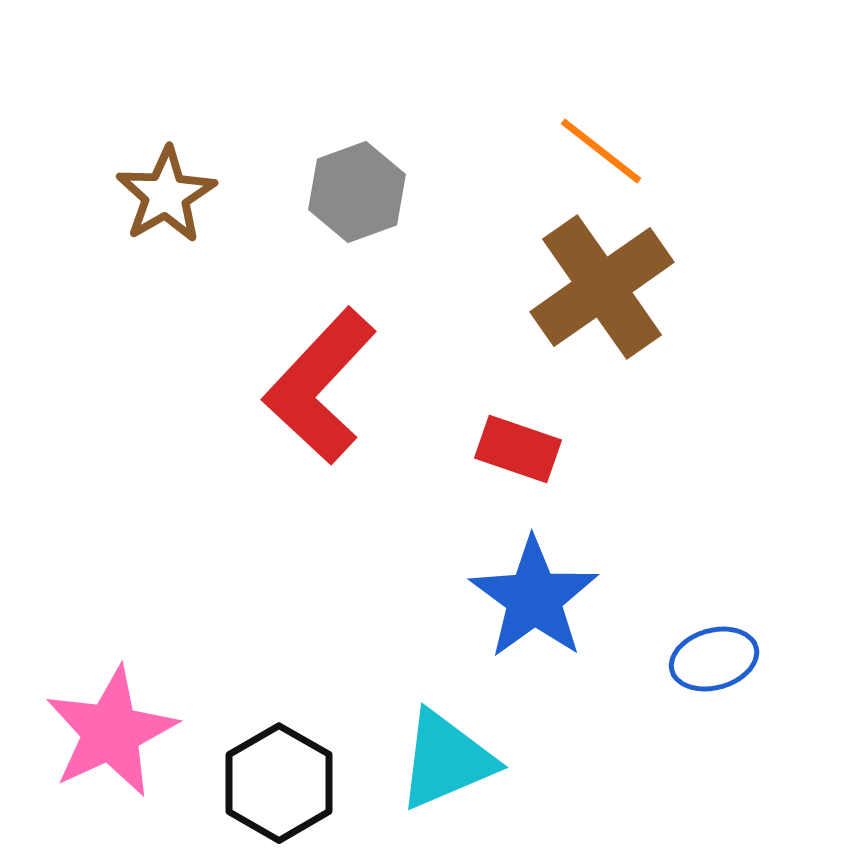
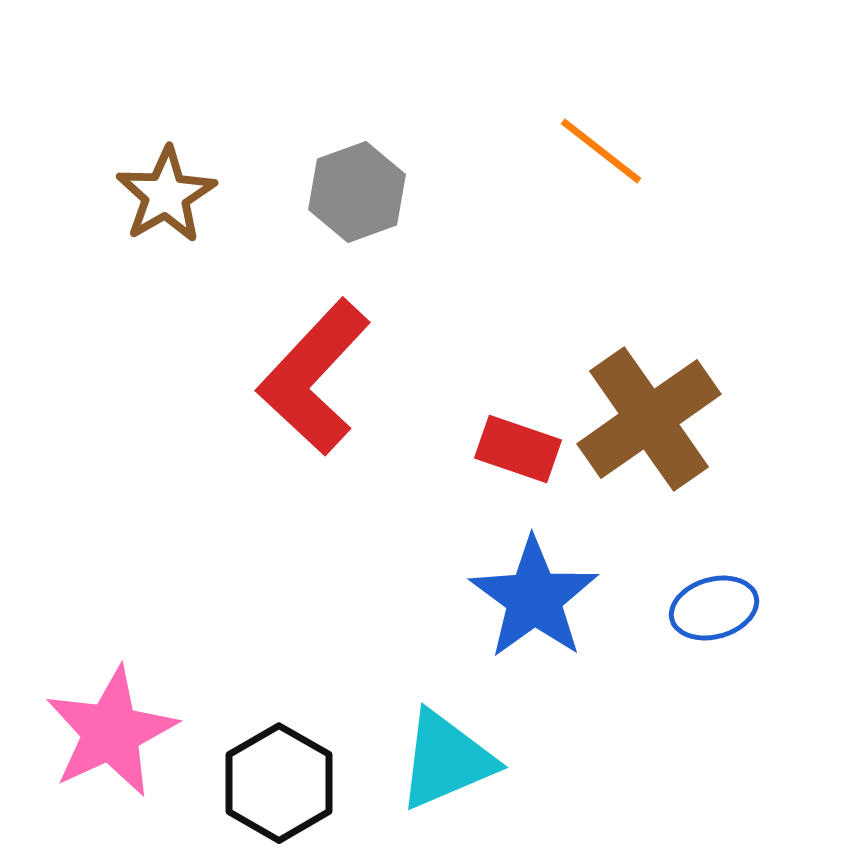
brown cross: moved 47 px right, 132 px down
red L-shape: moved 6 px left, 9 px up
blue ellipse: moved 51 px up
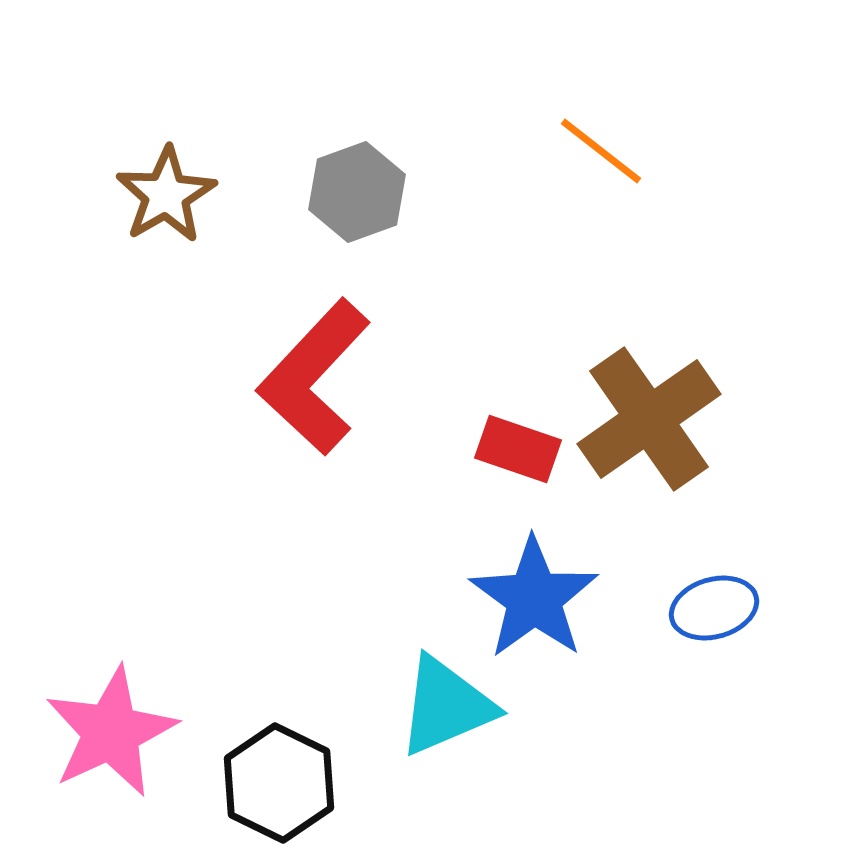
cyan triangle: moved 54 px up
black hexagon: rotated 4 degrees counterclockwise
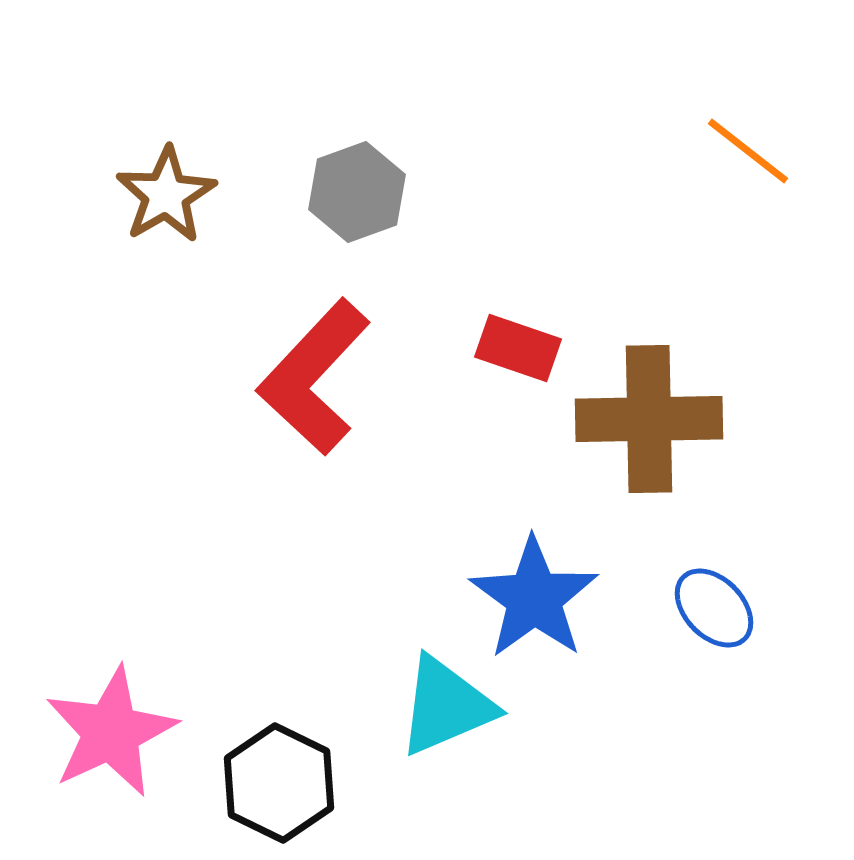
orange line: moved 147 px right
brown cross: rotated 34 degrees clockwise
red rectangle: moved 101 px up
blue ellipse: rotated 62 degrees clockwise
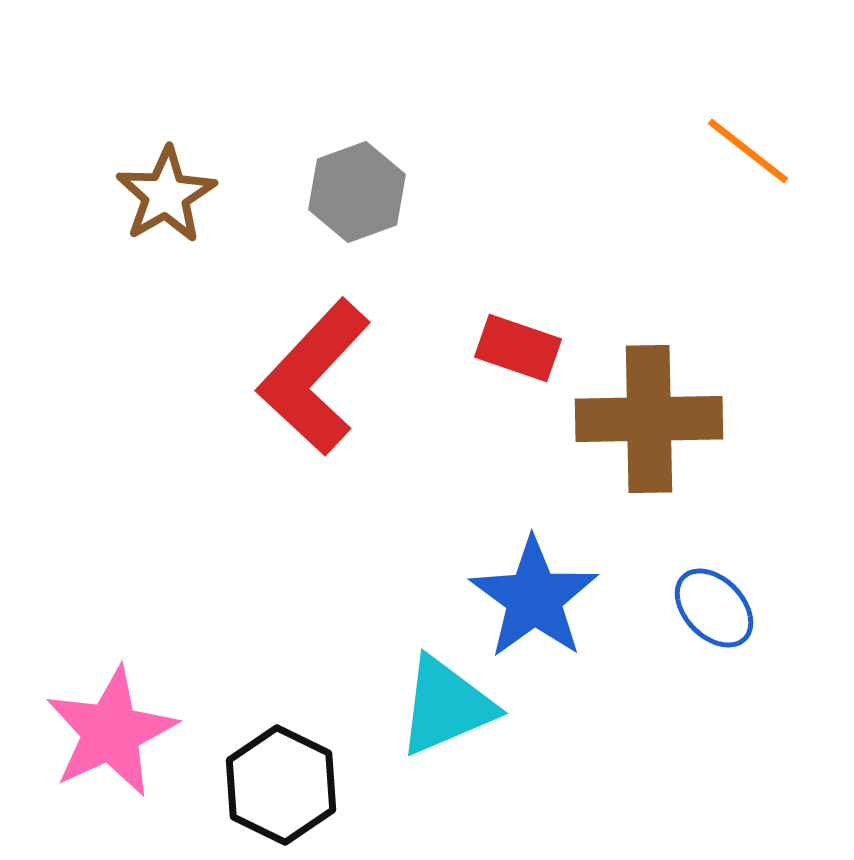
black hexagon: moved 2 px right, 2 px down
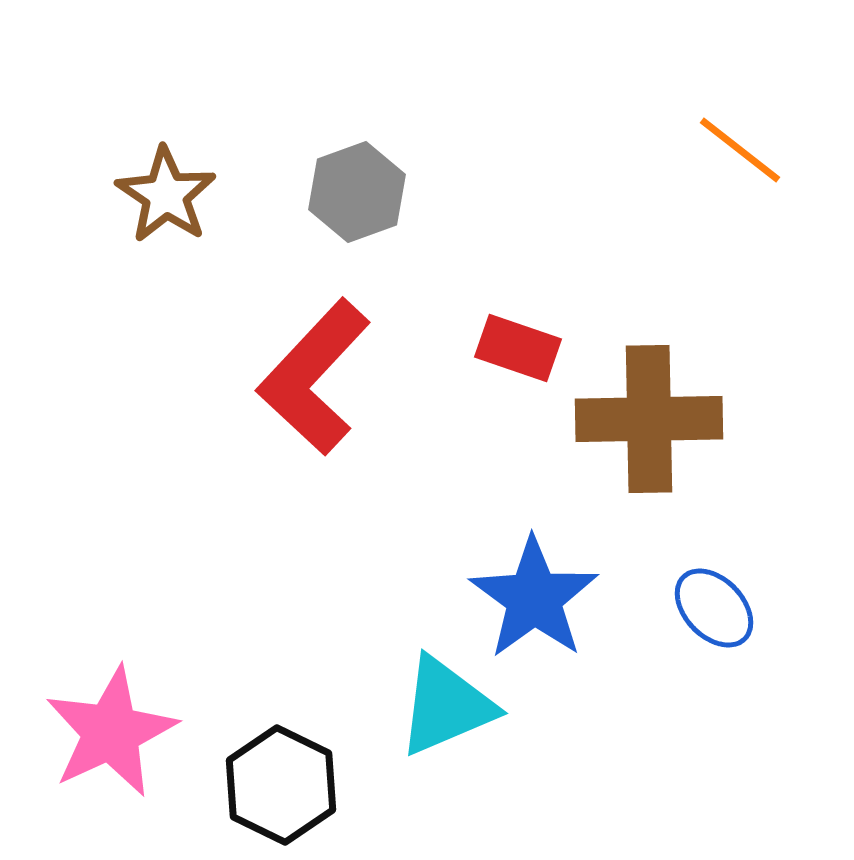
orange line: moved 8 px left, 1 px up
brown star: rotated 8 degrees counterclockwise
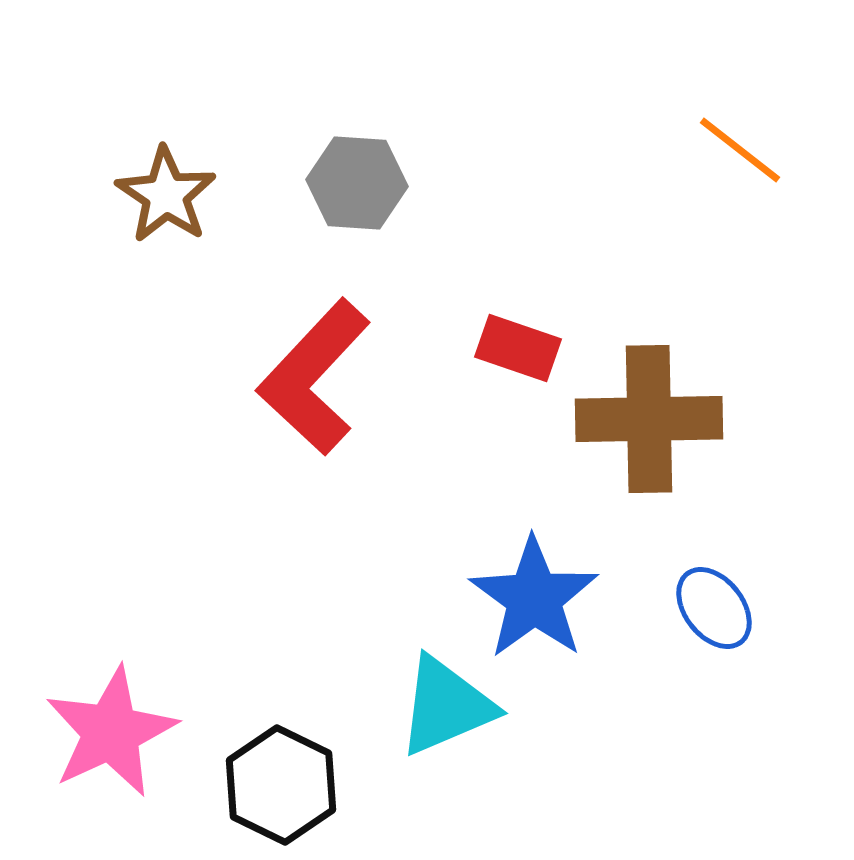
gray hexagon: moved 9 px up; rotated 24 degrees clockwise
blue ellipse: rotated 6 degrees clockwise
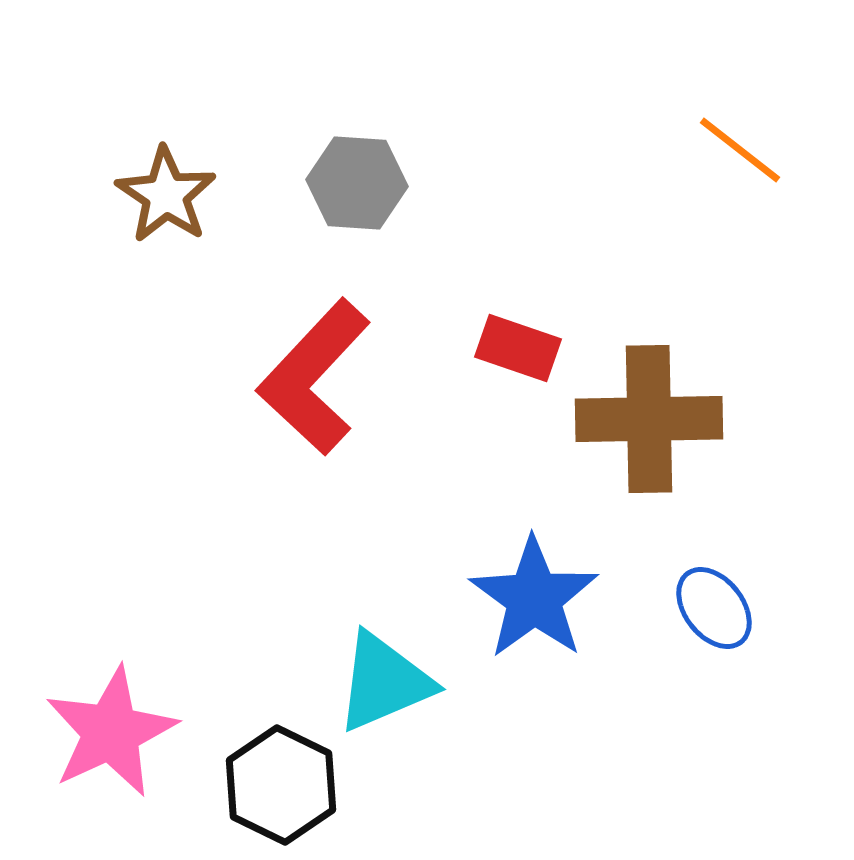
cyan triangle: moved 62 px left, 24 px up
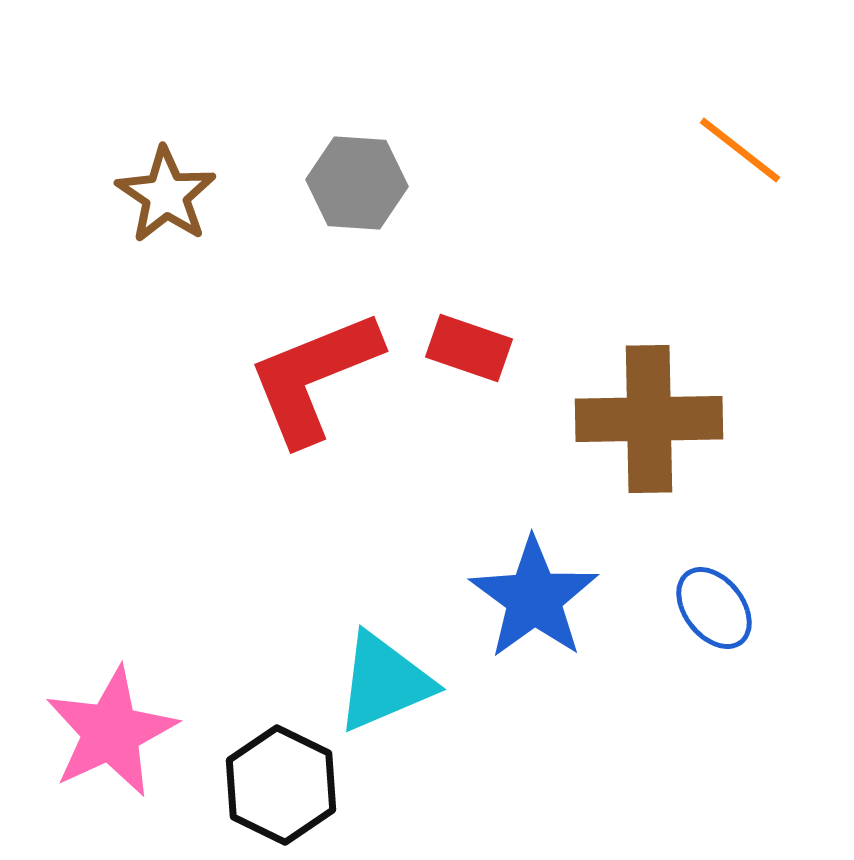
red rectangle: moved 49 px left
red L-shape: rotated 25 degrees clockwise
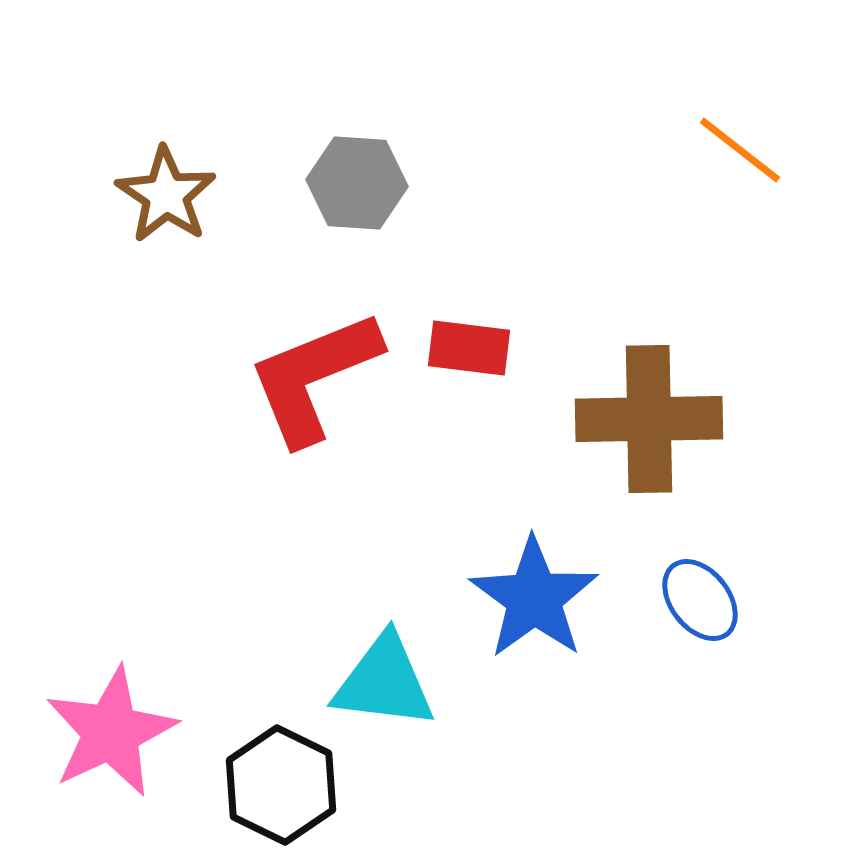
red rectangle: rotated 12 degrees counterclockwise
blue ellipse: moved 14 px left, 8 px up
cyan triangle: rotated 30 degrees clockwise
